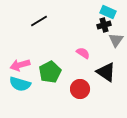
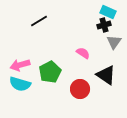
gray triangle: moved 2 px left, 2 px down
black triangle: moved 3 px down
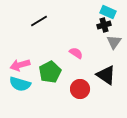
pink semicircle: moved 7 px left
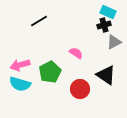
gray triangle: rotated 28 degrees clockwise
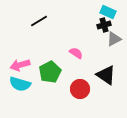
gray triangle: moved 3 px up
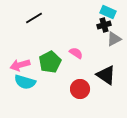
black line: moved 5 px left, 3 px up
green pentagon: moved 10 px up
cyan semicircle: moved 5 px right, 2 px up
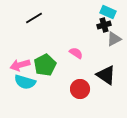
green pentagon: moved 5 px left, 3 px down
